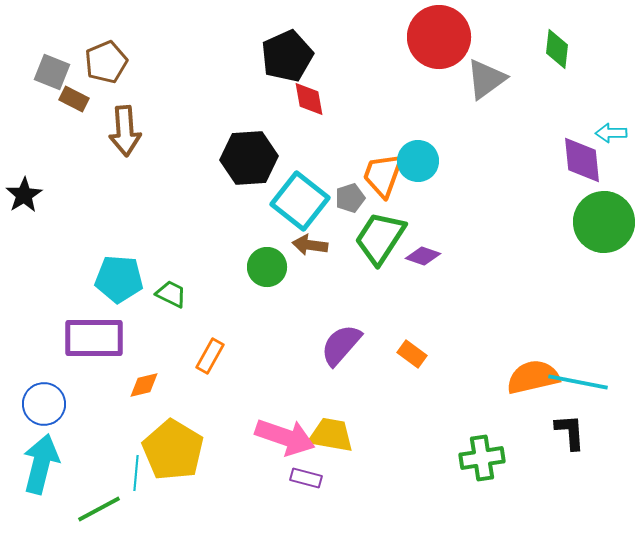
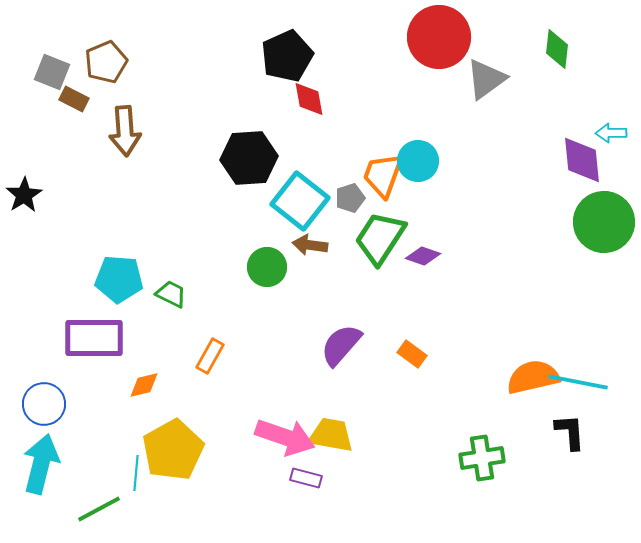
yellow pentagon at (173, 450): rotated 12 degrees clockwise
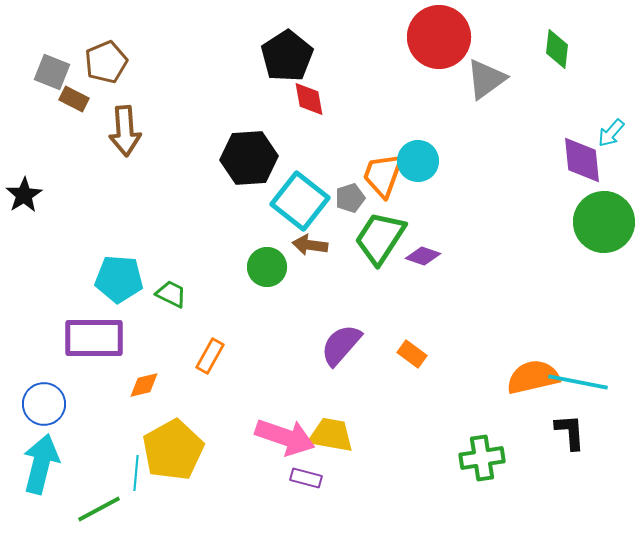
black pentagon at (287, 56): rotated 9 degrees counterclockwise
cyan arrow at (611, 133): rotated 48 degrees counterclockwise
